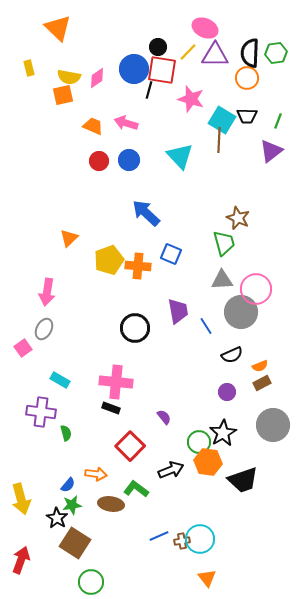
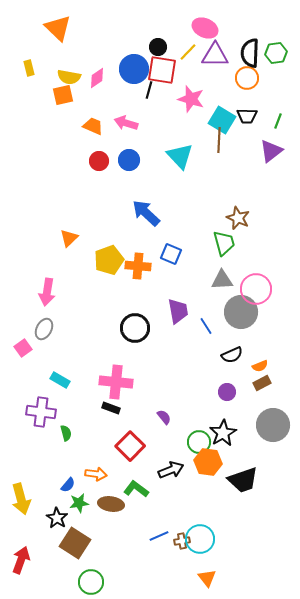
green star at (72, 505): moved 7 px right, 2 px up
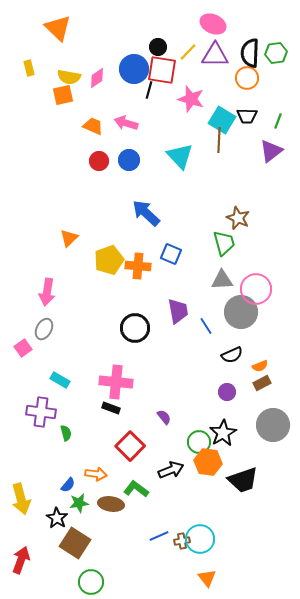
pink ellipse at (205, 28): moved 8 px right, 4 px up
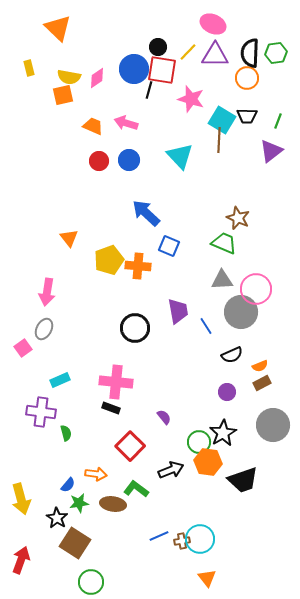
orange triangle at (69, 238): rotated 24 degrees counterclockwise
green trapezoid at (224, 243): rotated 52 degrees counterclockwise
blue square at (171, 254): moved 2 px left, 8 px up
cyan rectangle at (60, 380): rotated 54 degrees counterclockwise
brown ellipse at (111, 504): moved 2 px right
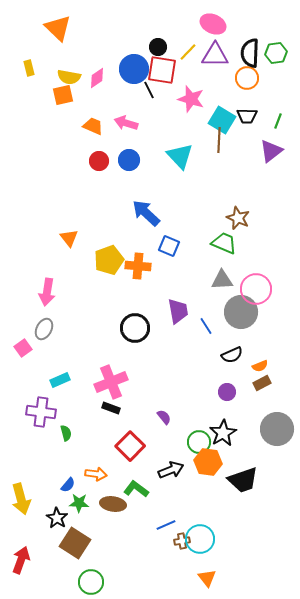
black line at (149, 90): rotated 42 degrees counterclockwise
pink cross at (116, 382): moved 5 px left; rotated 28 degrees counterclockwise
gray circle at (273, 425): moved 4 px right, 4 px down
green star at (79, 503): rotated 12 degrees clockwise
blue line at (159, 536): moved 7 px right, 11 px up
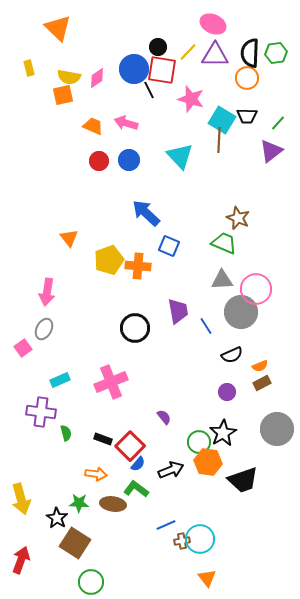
green line at (278, 121): moved 2 px down; rotated 21 degrees clockwise
black rectangle at (111, 408): moved 8 px left, 31 px down
blue semicircle at (68, 485): moved 70 px right, 21 px up
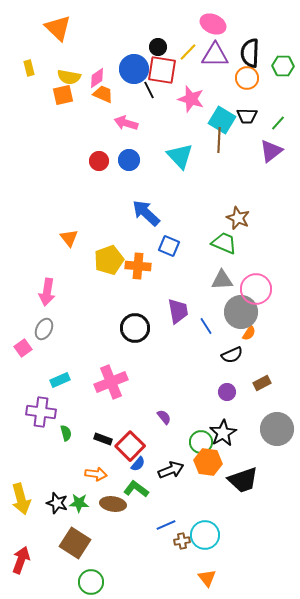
green hexagon at (276, 53): moved 7 px right, 13 px down; rotated 10 degrees clockwise
orange trapezoid at (93, 126): moved 10 px right, 32 px up
orange semicircle at (260, 366): moved 11 px left, 33 px up; rotated 35 degrees counterclockwise
green circle at (199, 442): moved 2 px right
black star at (57, 518): moved 15 px up; rotated 15 degrees counterclockwise
cyan circle at (200, 539): moved 5 px right, 4 px up
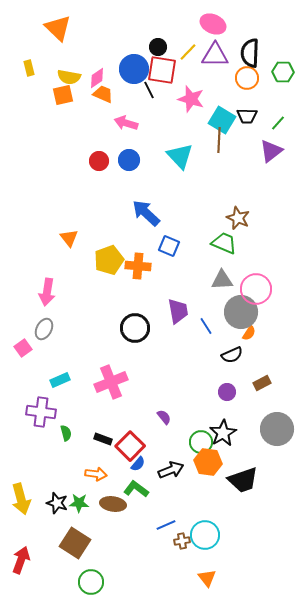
green hexagon at (283, 66): moved 6 px down
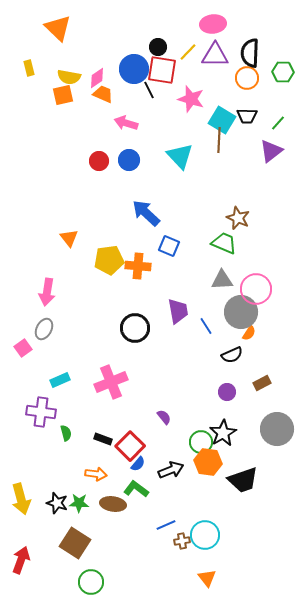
pink ellipse at (213, 24): rotated 30 degrees counterclockwise
yellow pentagon at (109, 260): rotated 12 degrees clockwise
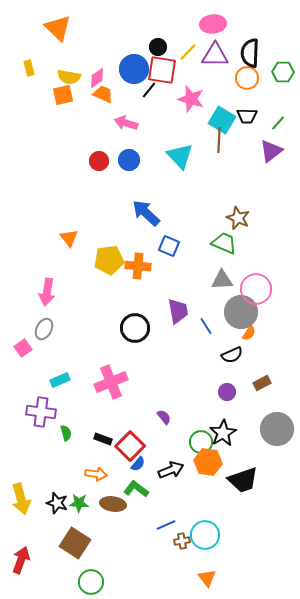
black line at (149, 90): rotated 66 degrees clockwise
